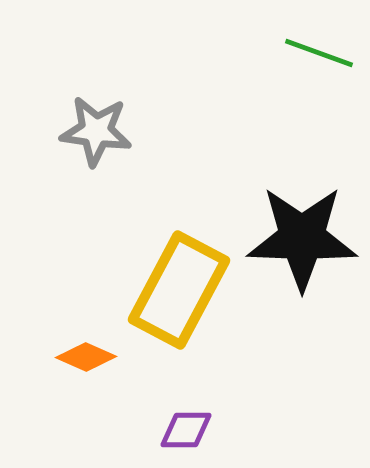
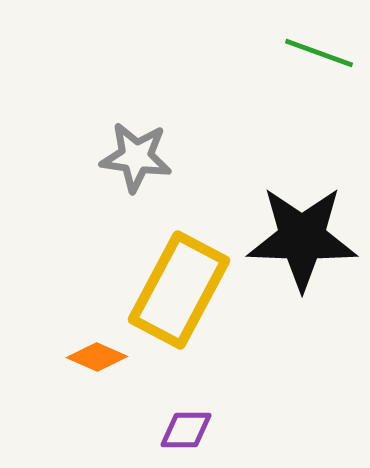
gray star: moved 40 px right, 26 px down
orange diamond: moved 11 px right
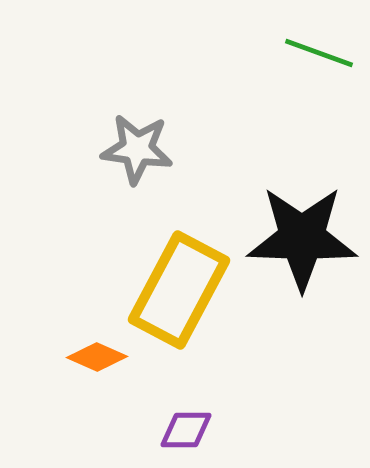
gray star: moved 1 px right, 8 px up
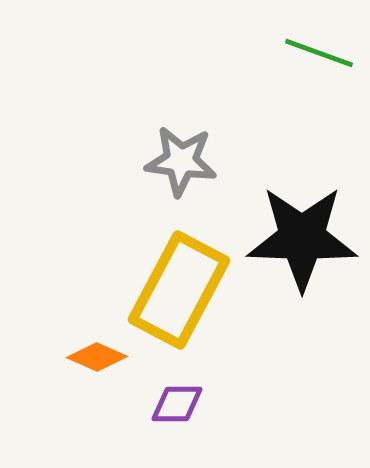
gray star: moved 44 px right, 12 px down
purple diamond: moved 9 px left, 26 px up
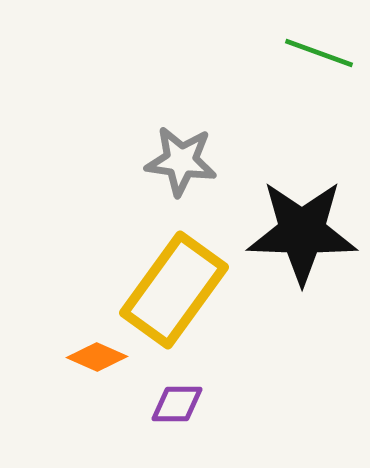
black star: moved 6 px up
yellow rectangle: moved 5 px left; rotated 8 degrees clockwise
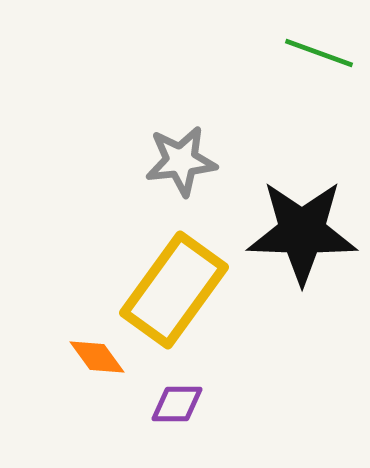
gray star: rotated 14 degrees counterclockwise
orange diamond: rotated 30 degrees clockwise
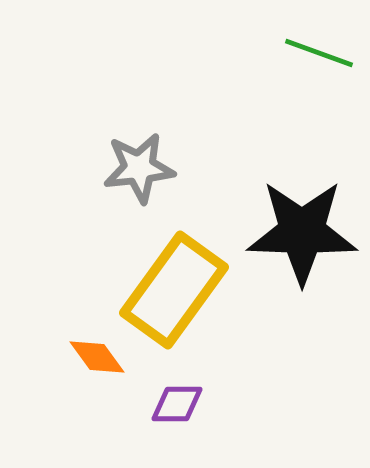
gray star: moved 42 px left, 7 px down
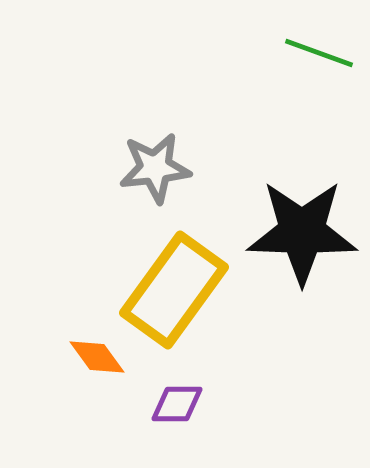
gray star: moved 16 px right
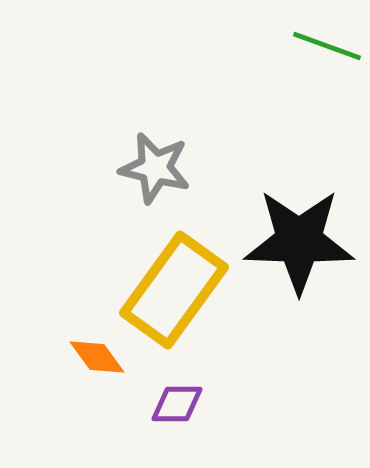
green line: moved 8 px right, 7 px up
gray star: rotated 20 degrees clockwise
black star: moved 3 px left, 9 px down
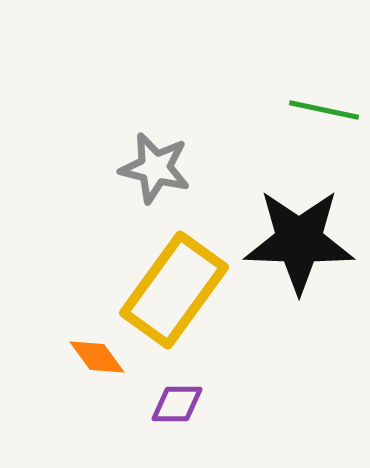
green line: moved 3 px left, 64 px down; rotated 8 degrees counterclockwise
